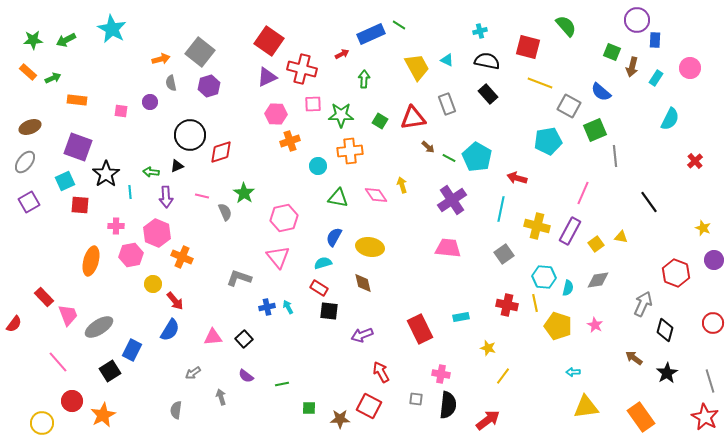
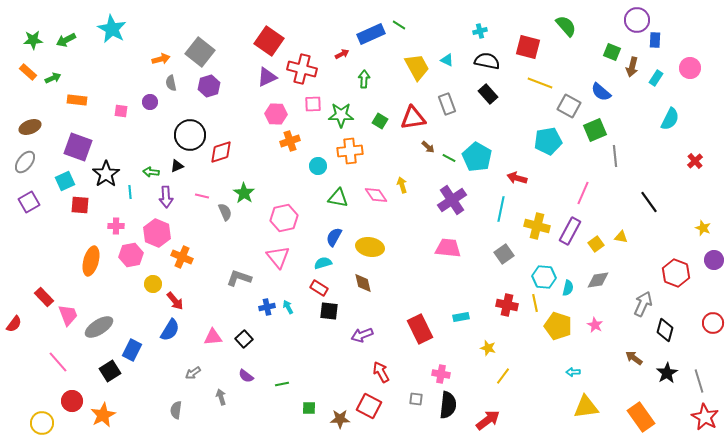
gray line at (710, 381): moved 11 px left
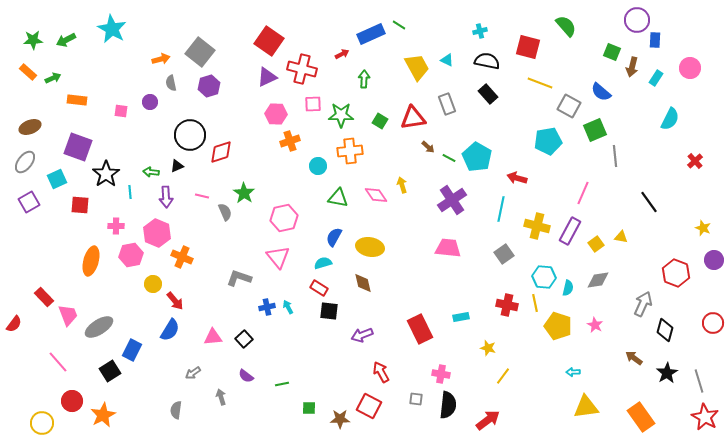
cyan square at (65, 181): moved 8 px left, 2 px up
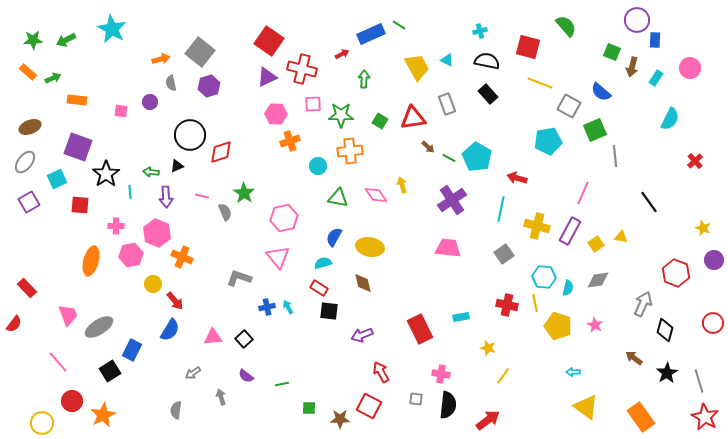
red rectangle at (44, 297): moved 17 px left, 9 px up
yellow triangle at (586, 407): rotated 44 degrees clockwise
